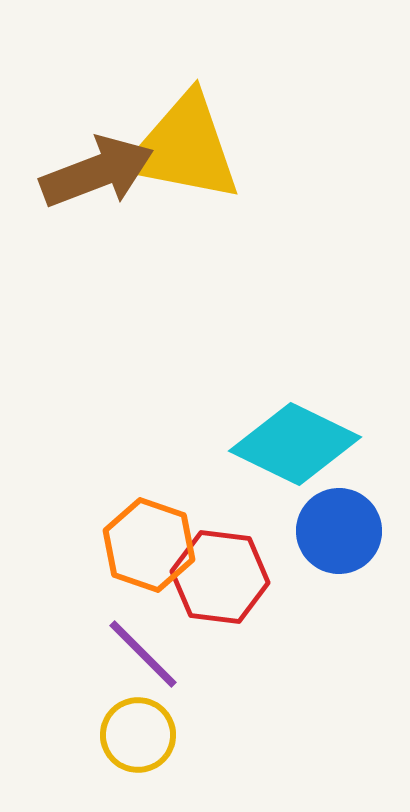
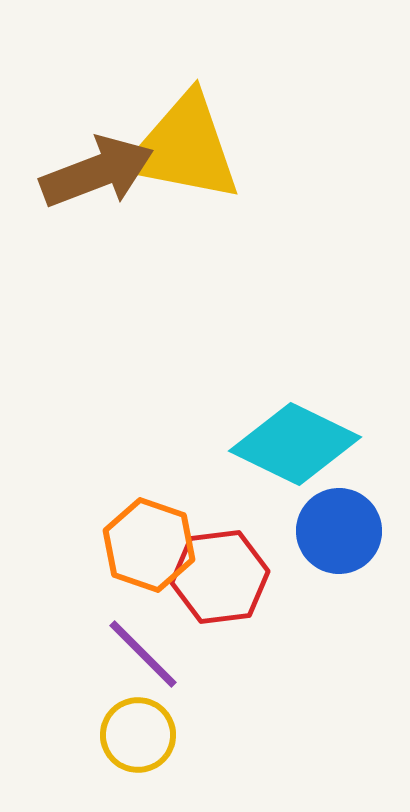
red hexagon: rotated 14 degrees counterclockwise
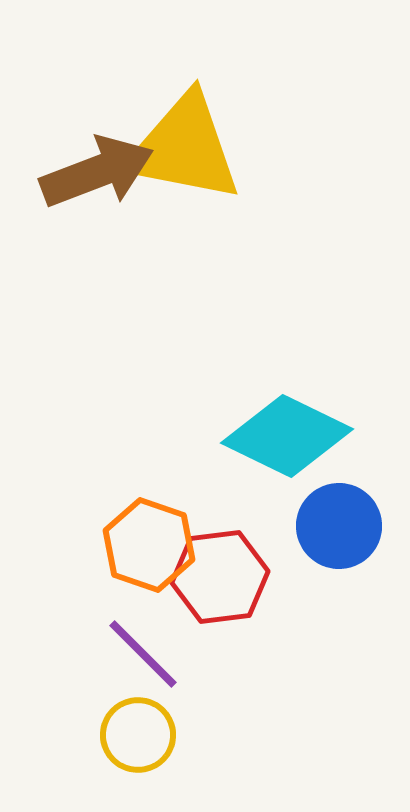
cyan diamond: moved 8 px left, 8 px up
blue circle: moved 5 px up
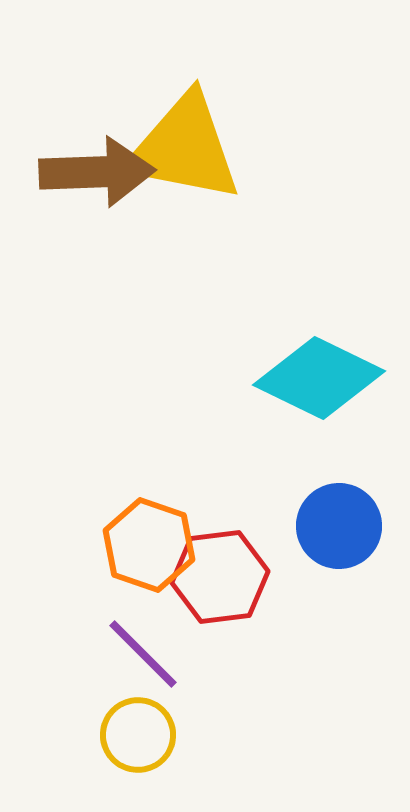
brown arrow: rotated 19 degrees clockwise
cyan diamond: moved 32 px right, 58 px up
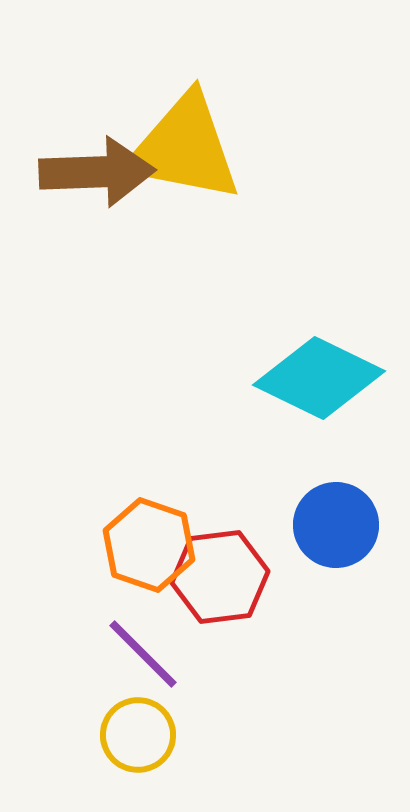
blue circle: moved 3 px left, 1 px up
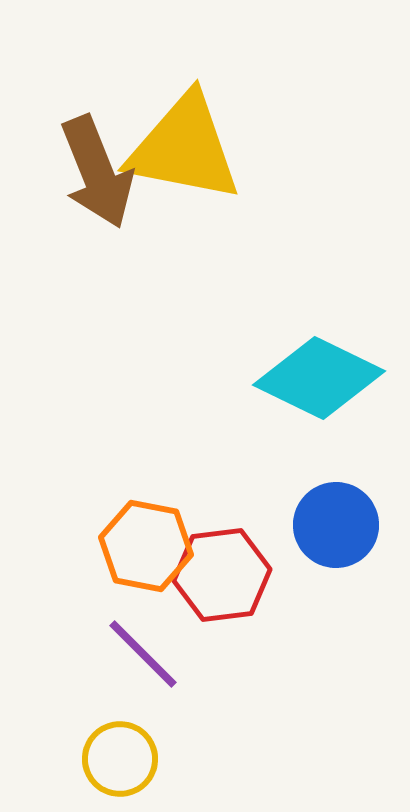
brown arrow: rotated 70 degrees clockwise
orange hexagon: moved 3 px left, 1 px down; rotated 8 degrees counterclockwise
red hexagon: moved 2 px right, 2 px up
yellow circle: moved 18 px left, 24 px down
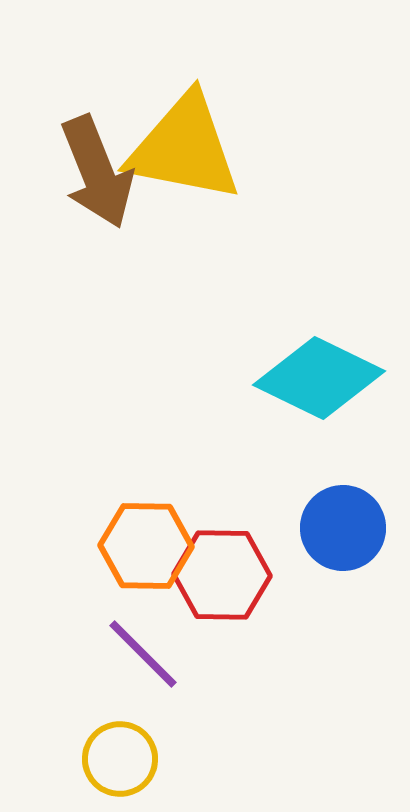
blue circle: moved 7 px right, 3 px down
orange hexagon: rotated 10 degrees counterclockwise
red hexagon: rotated 8 degrees clockwise
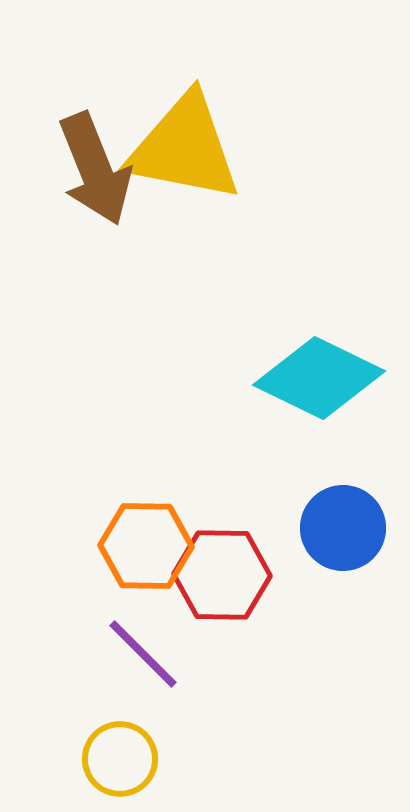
brown arrow: moved 2 px left, 3 px up
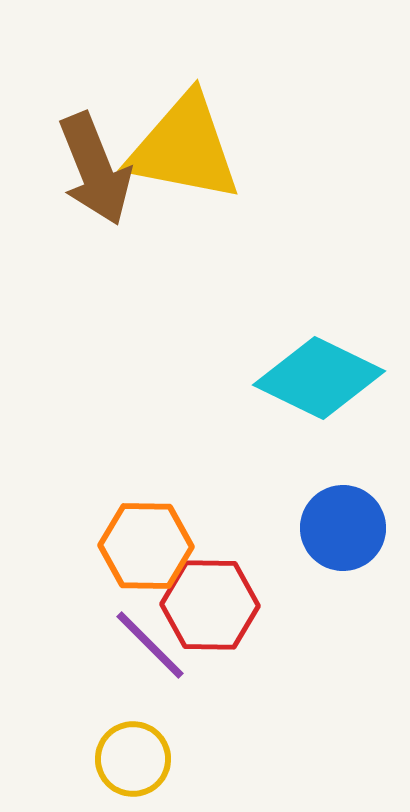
red hexagon: moved 12 px left, 30 px down
purple line: moved 7 px right, 9 px up
yellow circle: moved 13 px right
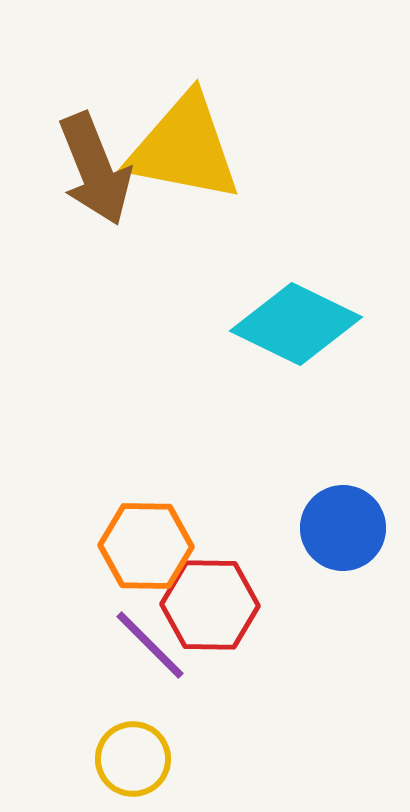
cyan diamond: moved 23 px left, 54 px up
